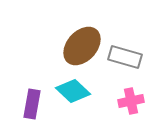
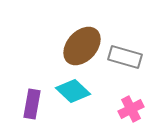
pink cross: moved 8 px down; rotated 15 degrees counterclockwise
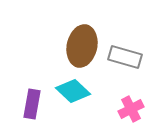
brown ellipse: rotated 30 degrees counterclockwise
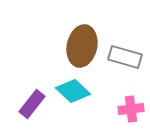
purple rectangle: rotated 28 degrees clockwise
pink cross: rotated 20 degrees clockwise
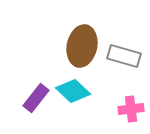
gray rectangle: moved 1 px left, 1 px up
purple rectangle: moved 4 px right, 6 px up
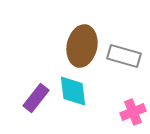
cyan diamond: rotated 40 degrees clockwise
pink cross: moved 2 px right, 3 px down; rotated 15 degrees counterclockwise
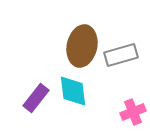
gray rectangle: moved 3 px left, 1 px up; rotated 32 degrees counterclockwise
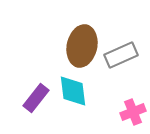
gray rectangle: rotated 8 degrees counterclockwise
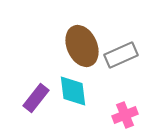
brown ellipse: rotated 36 degrees counterclockwise
pink cross: moved 8 px left, 3 px down
